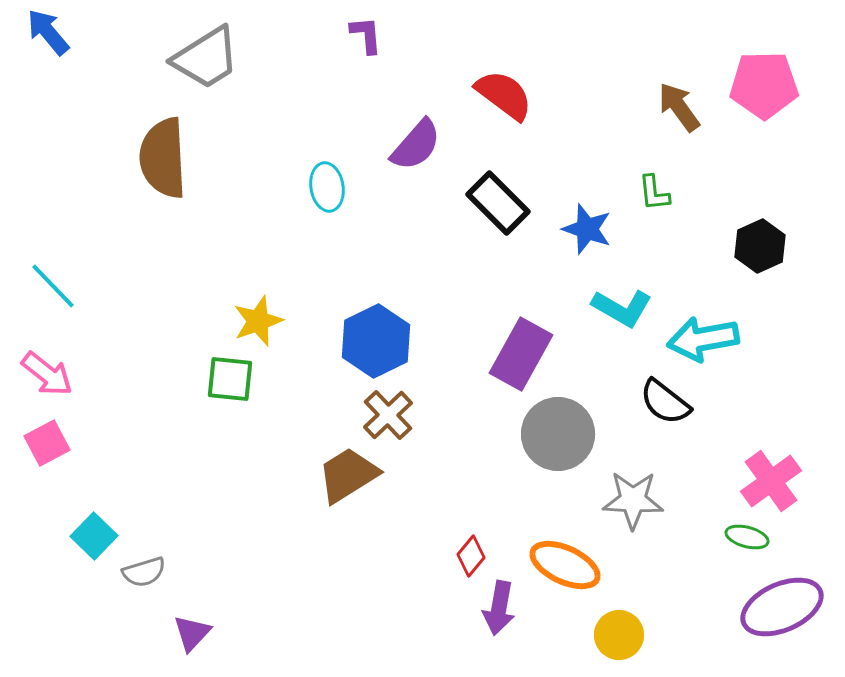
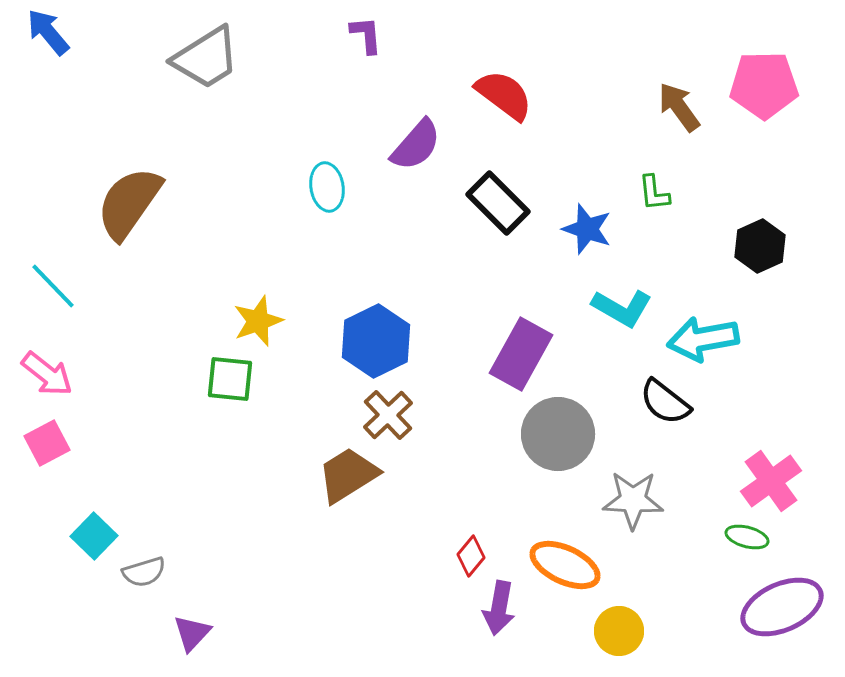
brown semicircle: moved 34 px left, 45 px down; rotated 38 degrees clockwise
yellow circle: moved 4 px up
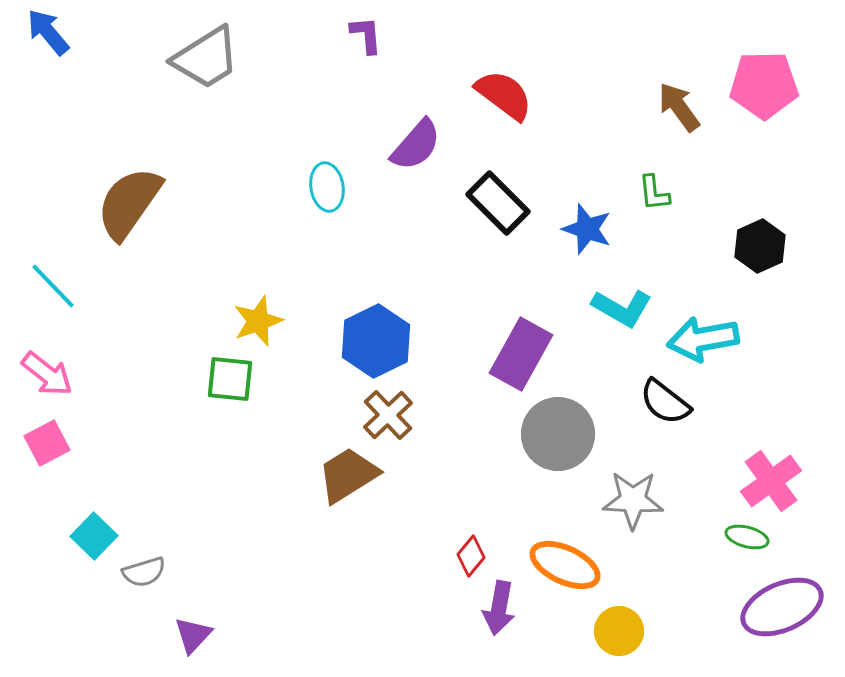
purple triangle: moved 1 px right, 2 px down
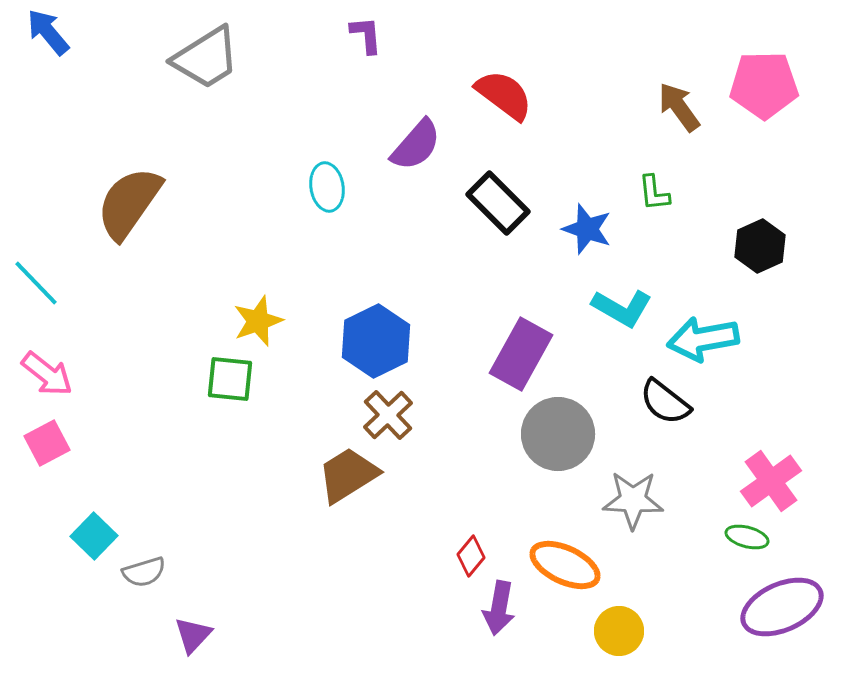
cyan line: moved 17 px left, 3 px up
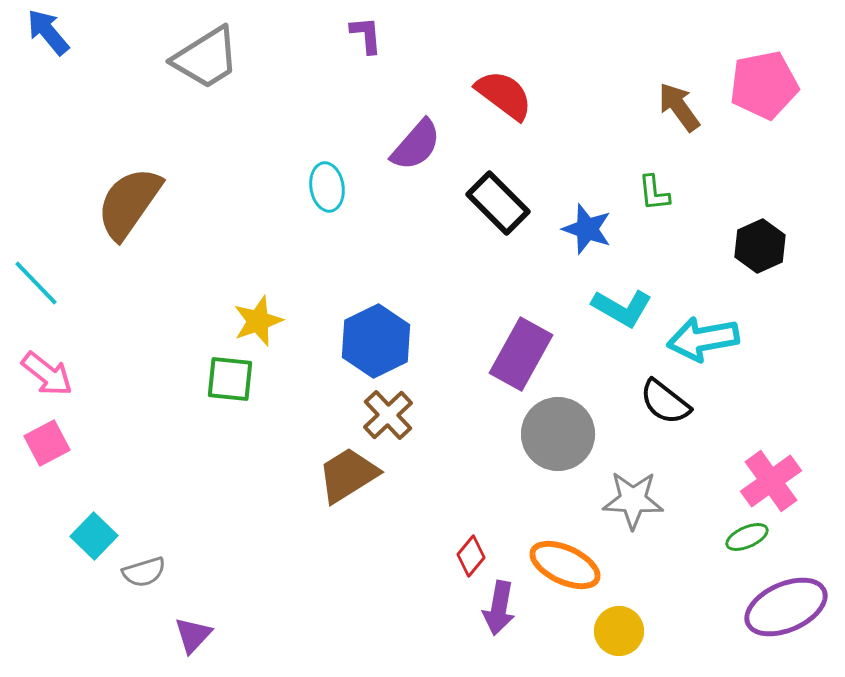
pink pentagon: rotated 10 degrees counterclockwise
green ellipse: rotated 39 degrees counterclockwise
purple ellipse: moved 4 px right
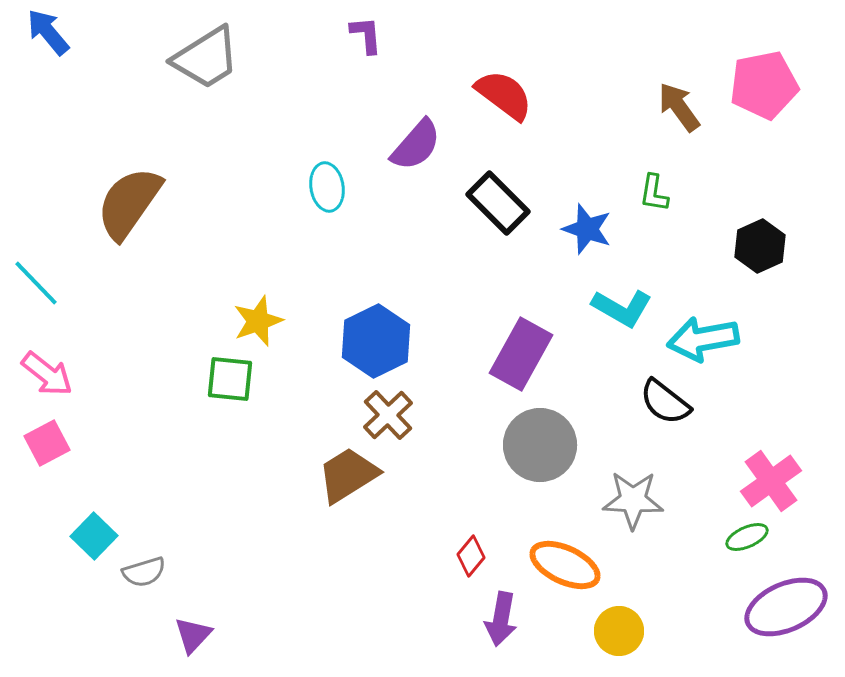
green L-shape: rotated 15 degrees clockwise
gray circle: moved 18 px left, 11 px down
purple arrow: moved 2 px right, 11 px down
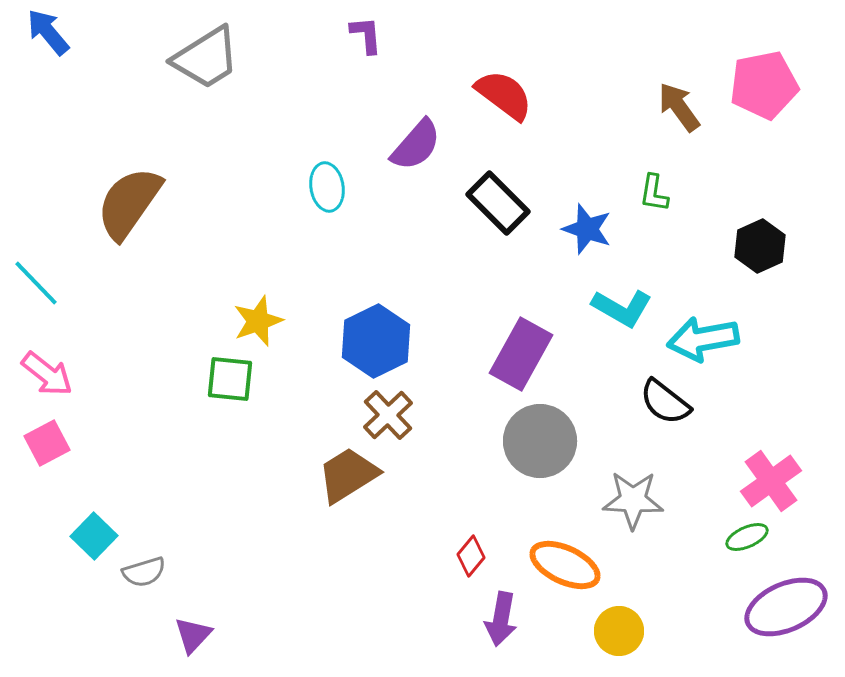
gray circle: moved 4 px up
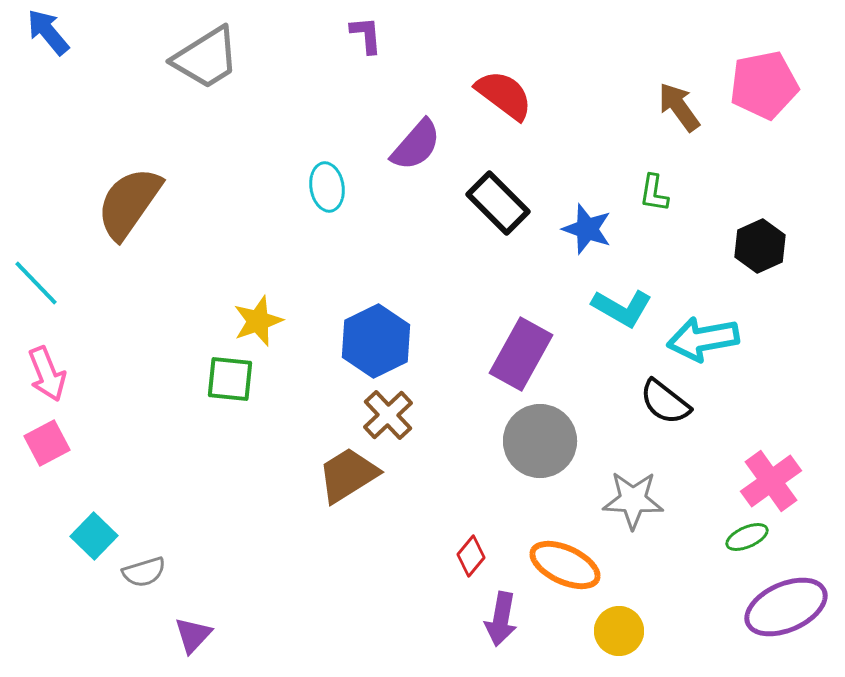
pink arrow: rotated 30 degrees clockwise
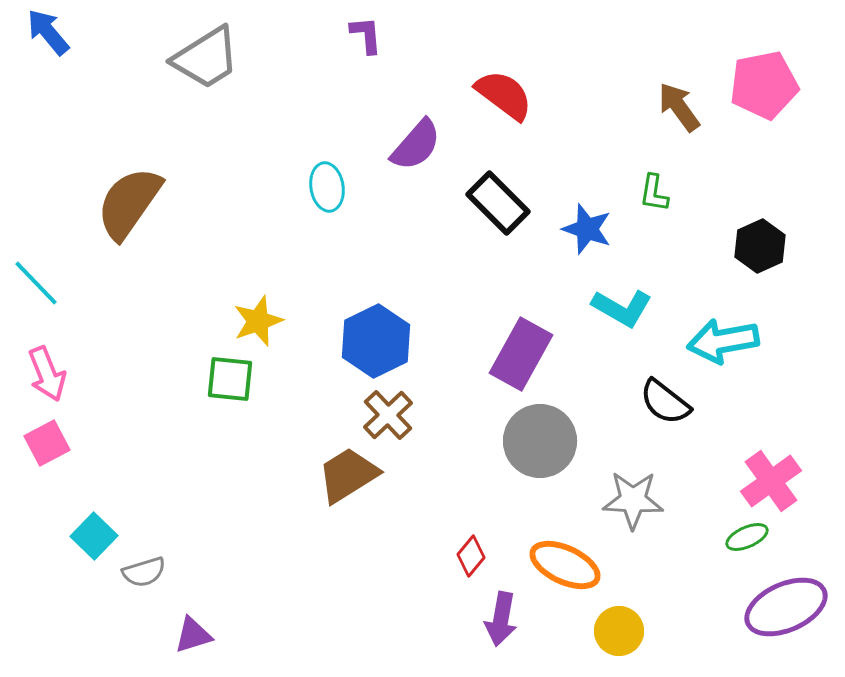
cyan arrow: moved 20 px right, 2 px down
purple triangle: rotated 30 degrees clockwise
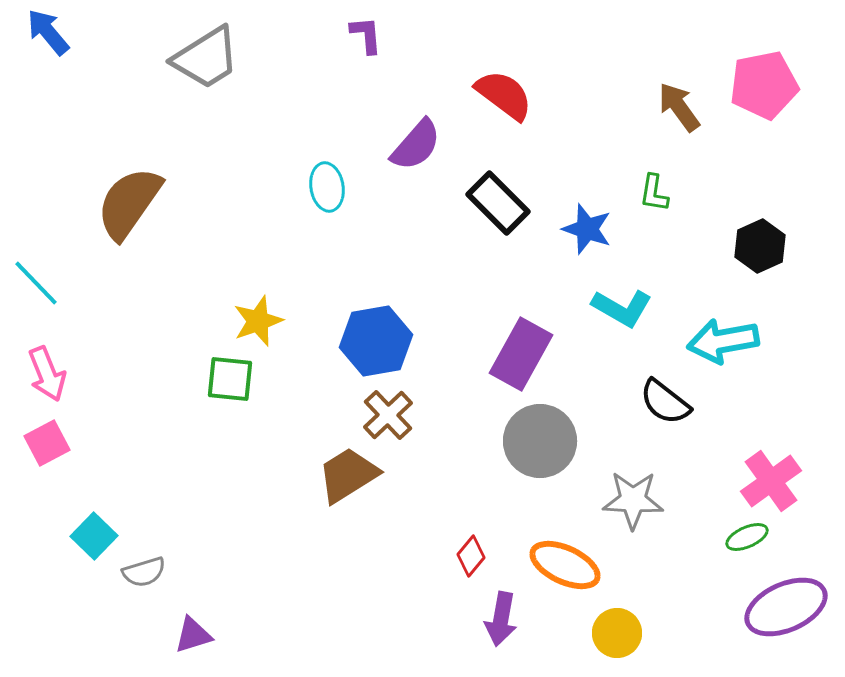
blue hexagon: rotated 16 degrees clockwise
yellow circle: moved 2 px left, 2 px down
